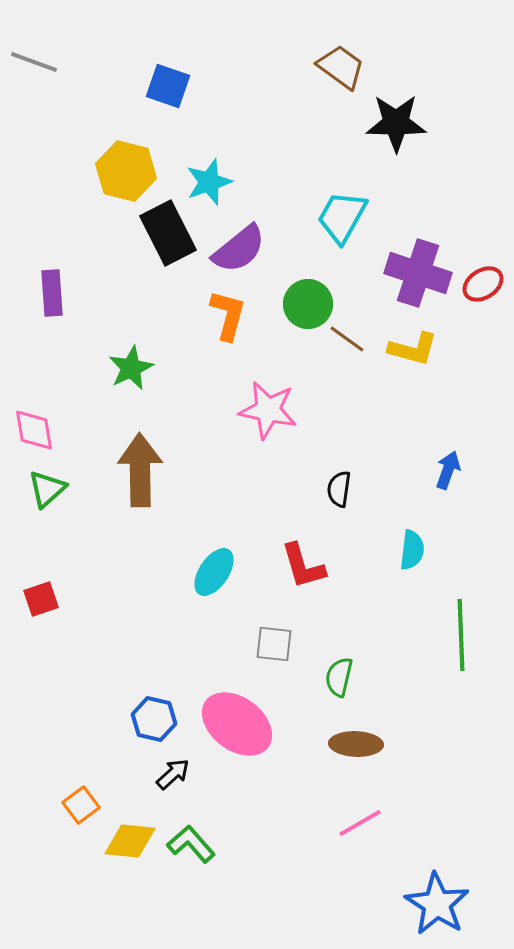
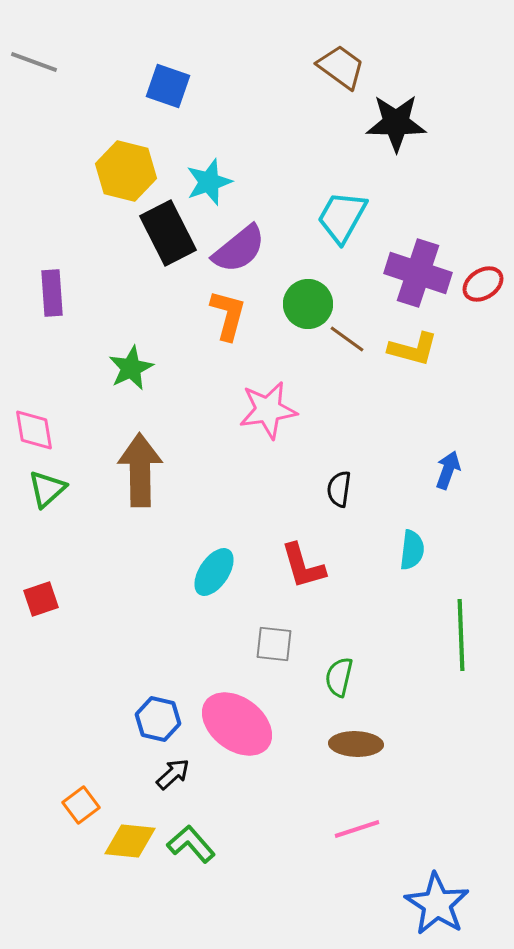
pink star: rotated 20 degrees counterclockwise
blue hexagon: moved 4 px right
pink line: moved 3 px left, 6 px down; rotated 12 degrees clockwise
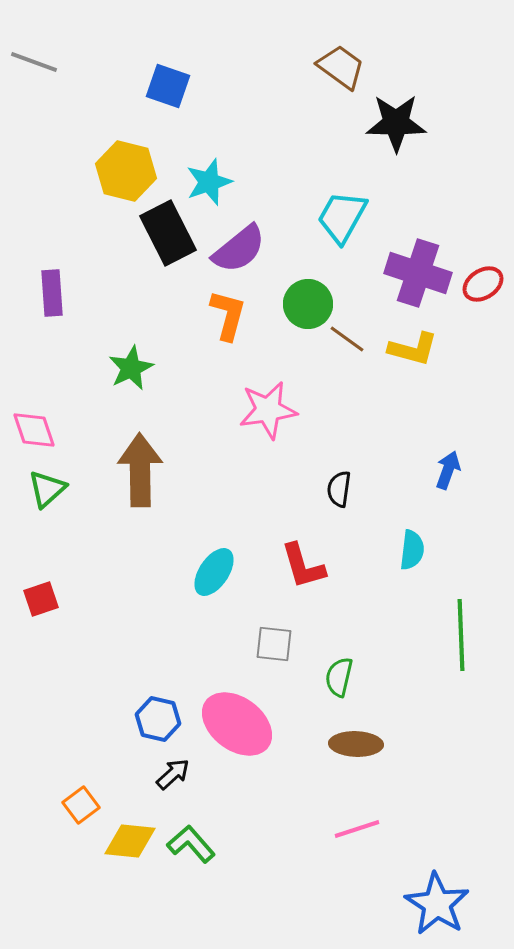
pink diamond: rotated 9 degrees counterclockwise
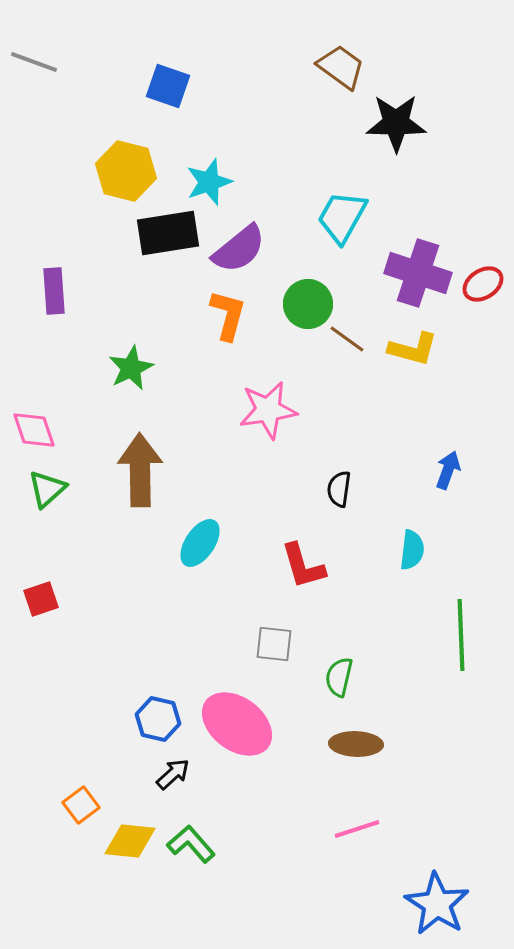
black rectangle: rotated 72 degrees counterclockwise
purple rectangle: moved 2 px right, 2 px up
cyan ellipse: moved 14 px left, 29 px up
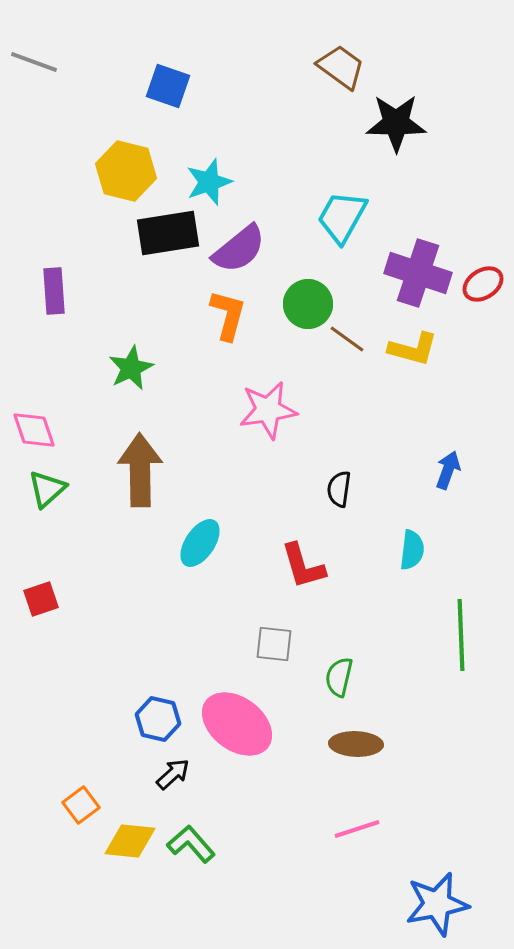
blue star: rotated 28 degrees clockwise
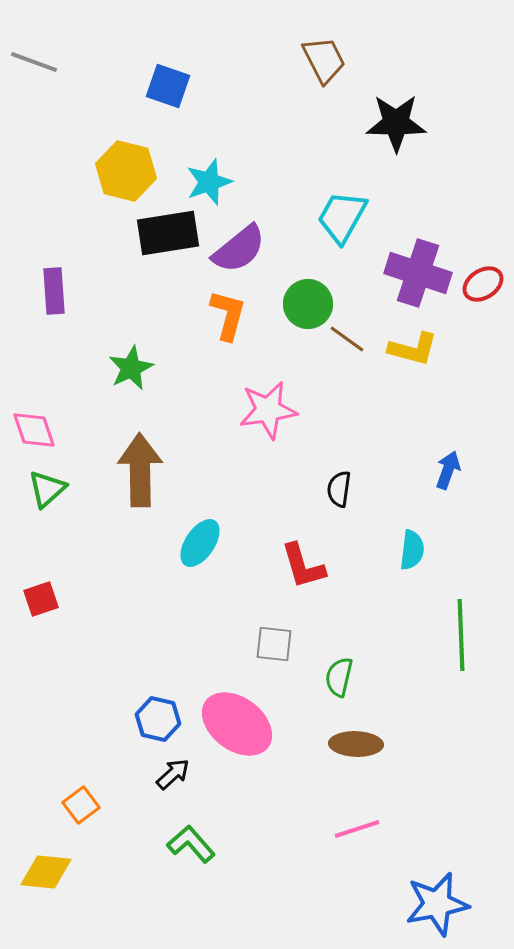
brown trapezoid: moved 17 px left, 7 px up; rotated 27 degrees clockwise
yellow diamond: moved 84 px left, 31 px down
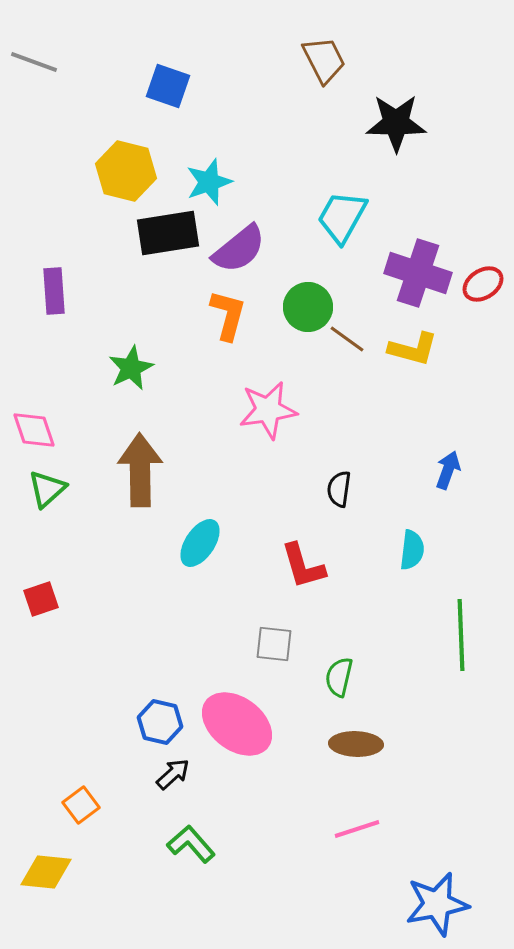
green circle: moved 3 px down
blue hexagon: moved 2 px right, 3 px down
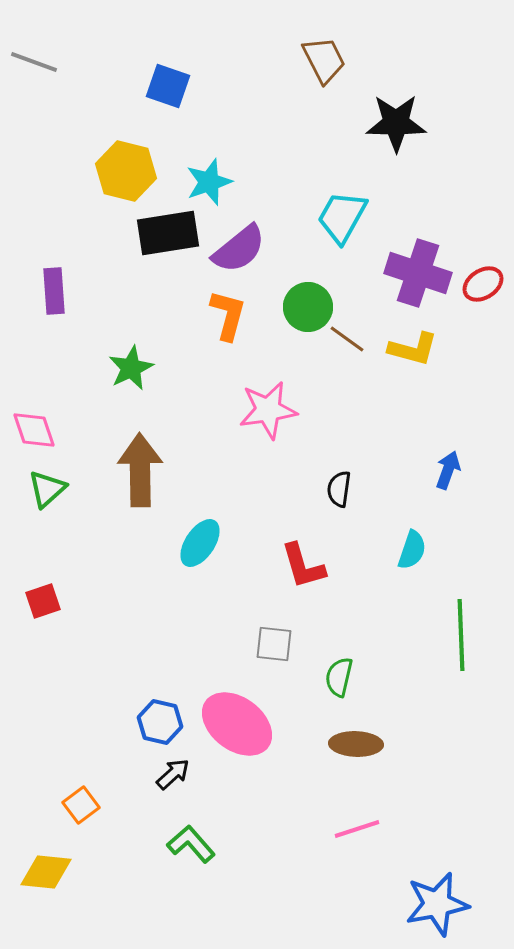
cyan semicircle: rotated 12 degrees clockwise
red square: moved 2 px right, 2 px down
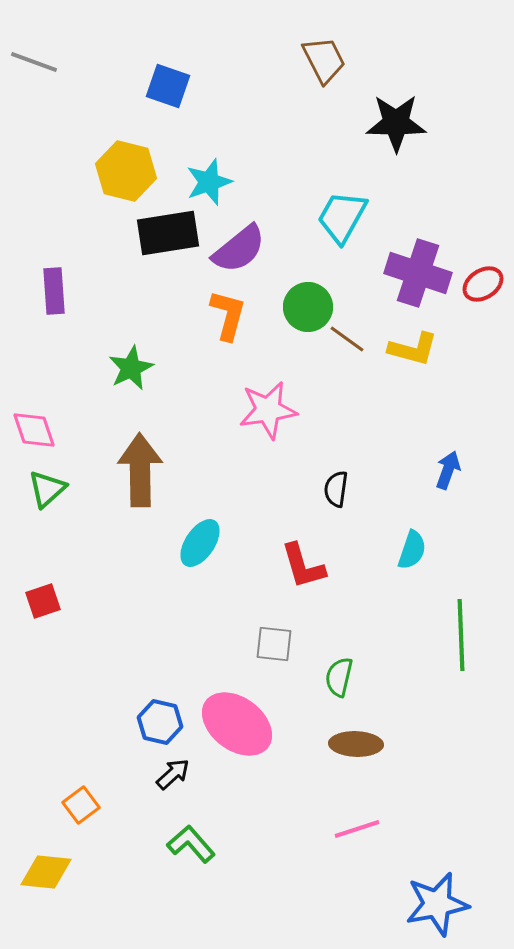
black semicircle: moved 3 px left
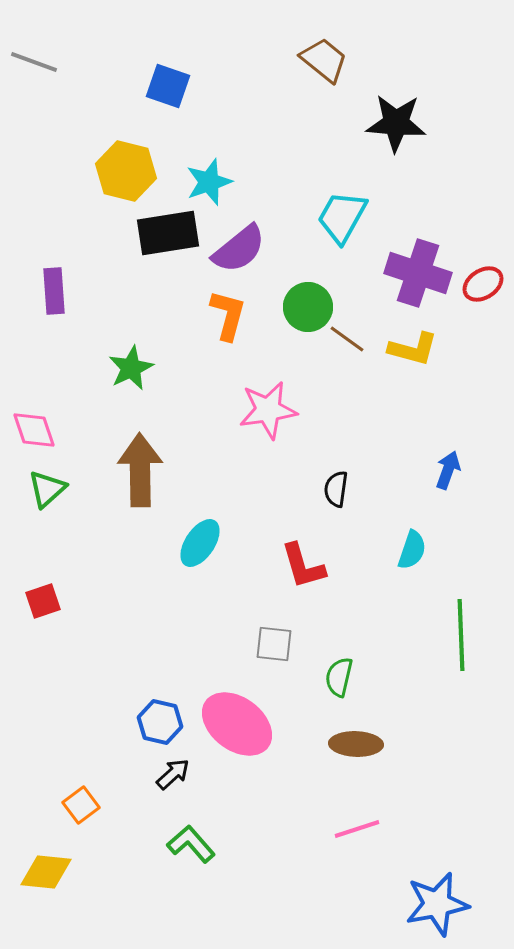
brown trapezoid: rotated 24 degrees counterclockwise
black star: rotated 4 degrees clockwise
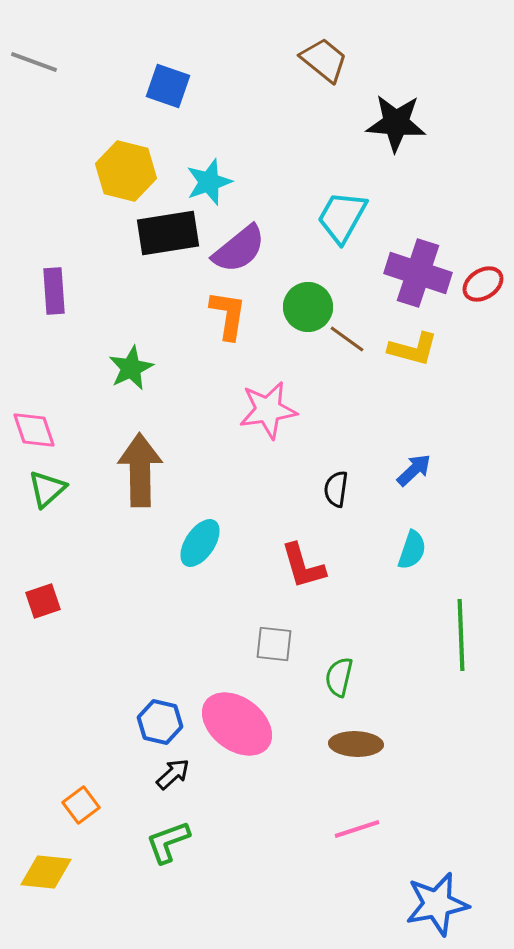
orange L-shape: rotated 6 degrees counterclockwise
blue arrow: moved 34 px left; rotated 27 degrees clockwise
green L-shape: moved 23 px left, 2 px up; rotated 69 degrees counterclockwise
